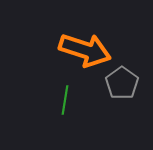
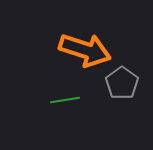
green line: rotated 72 degrees clockwise
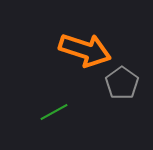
green line: moved 11 px left, 12 px down; rotated 20 degrees counterclockwise
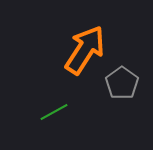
orange arrow: rotated 75 degrees counterclockwise
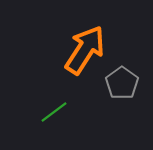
green line: rotated 8 degrees counterclockwise
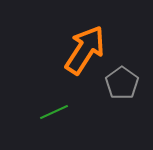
green line: rotated 12 degrees clockwise
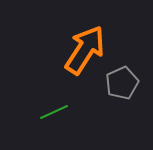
gray pentagon: rotated 12 degrees clockwise
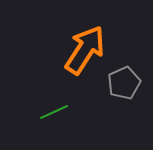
gray pentagon: moved 2 px right
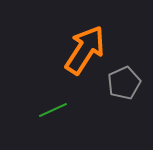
green line: moved 1 px left, 2 px up
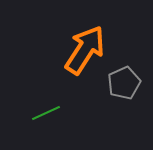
green line: moved 7 px left, 3 px down
